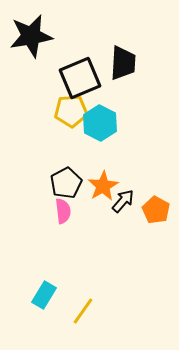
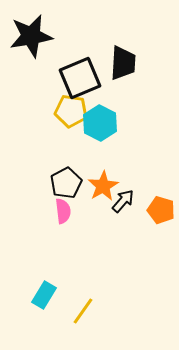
yellow pentagon: rotated 12 degrees clockwise
orange pentagon: moved 5 px right; rotated 12 degrees counterclockwise
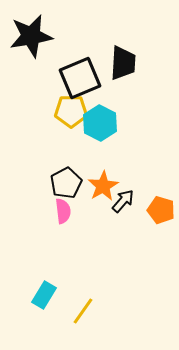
yellow pentagon: rotated 8 degrees counterclockwise
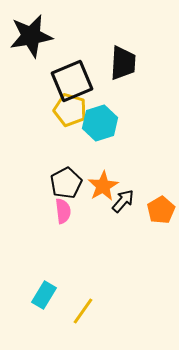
black square: moved 8 px left, 3 px down
yellow pentagon: moved 1 px left, 1 px up; rotated 16 degrees clockwise
cyan hexagon: rotated 16 degrees clockwise
orange pentagon: rotated 24 degrees clockwise
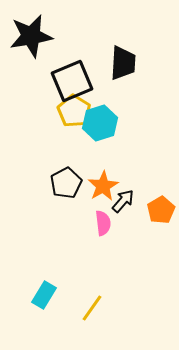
yellow pentagon: moved 4 px right, 1 px down; rotated 16 degrees clockwise
pink semicircle: moved 40 px right, 12 px down
yellow line: moved 9 px right, 3 px up
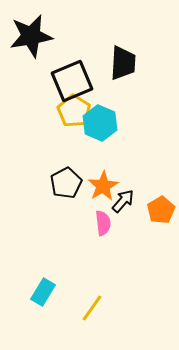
cyan hexagon: rotated 20 degrees counterclockwise
cyan rectangle: moved 1 px left, 3 px up
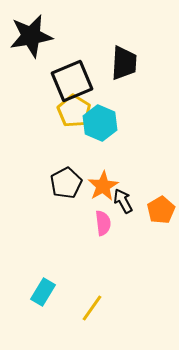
black trapezoid: moved 1 px right
black arrow: rotated 70 degrees counterclockwise
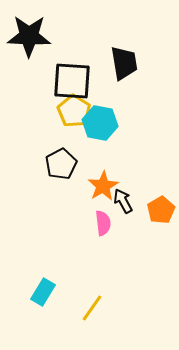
black star: moved 2 px left; rotated 12 degrees clockwise
black trapezoid: rotated 12 degrees counterclockwise
black square: rotated 27 degrees clockwise
cyan hexagon: rotated 12 degrees counterclockwise
black pentagon: moved 5 px left, 19 px up
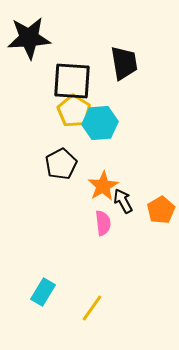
black star: moved 2 px down; rotated 6 degrees counterclockwise
cyan hexagon: rotated 16 degrees counterclockwise
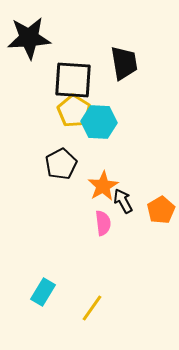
black square: moved 1 px right, 1 px up
cyan hexagon: moved 1 px left, 1 px up; rotated 8 degrees clockwise
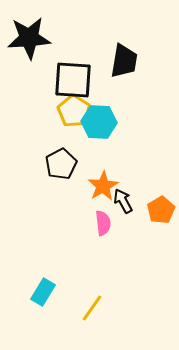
black trapezoid: moved 2 px up; rotated 18 degrees clockwise
